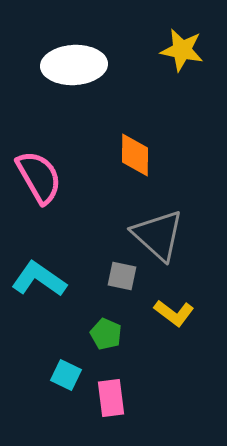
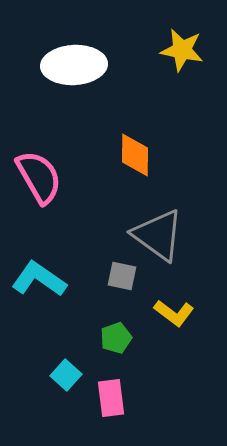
gray triangle: rotated 6 degrees counterclockwise
green pentagon: moved 10 px right, 4 px down; rotated 28 degrees clockwise
cyan square: rotated 16 degrees clockwise
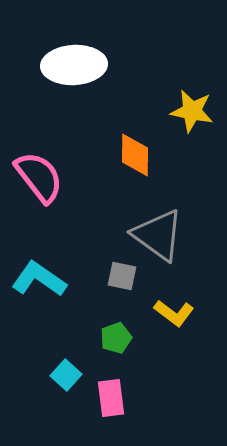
yellow star: moved 10 px right, 61 px down
pink semicircle: rotated 8 degrees counterclockwise
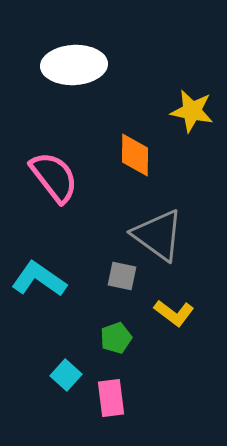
pink semicircle: moved 15 px right
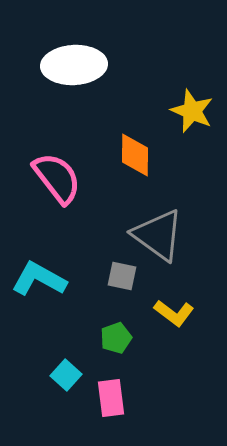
yellow star: rotated 12 degrees clockwise
pink semicircle: moved 3 px right, 1 px down
cyan L-shape: rotated 6 degrees counterclockwise
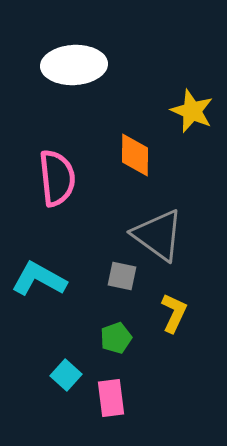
pink semicircle: rotated 32 degrees clockwise
yellow L-shape: rotated 102 degrees counterclockwise
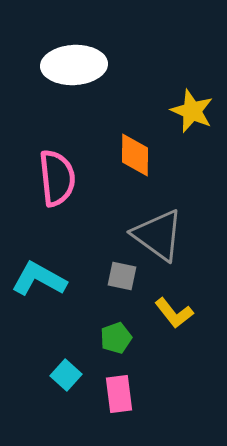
yellow L-shape: rotated 117 degrees clockwise
pink rectangle: moved 8 px right, 4 px up
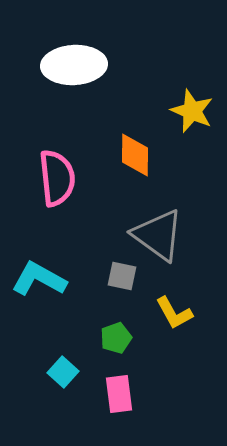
yellow L-shape: rotated 9 degrees clockwise
cyan square: moved 3 px left, 3 px up
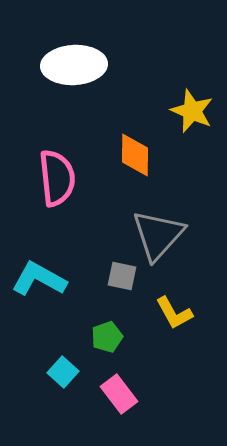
gray triangle: rotated 36 degrees clockwise
green pentagon: moved 9 px left, 1 px up
pink rectangle: rotated 30 degrees counterclockwise
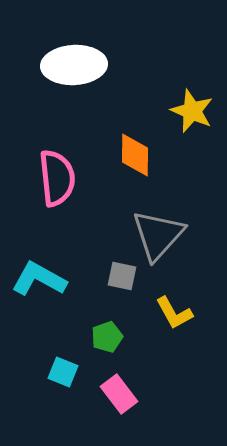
cyan square: rotated 20 degrees counterclockwise
